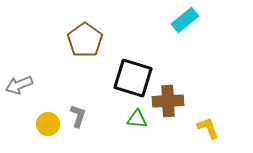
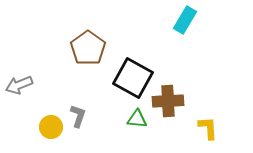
cyan rectangle: rotated 20 degrees counterclockwise
brown pentagon: moved 3 px right, 8 px down
black square: rotated 12 degrees clockwise
yellow circle: moved 3 px right, 3 px down
yellow L-shape: rotated 15 degrees clockwise
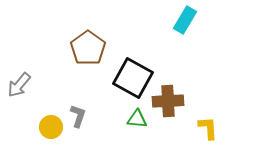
gray arrow: rotated 28 degrees counterclockwise
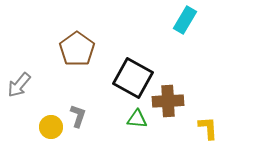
brown pentagon: moved 11 px left, 1 px down
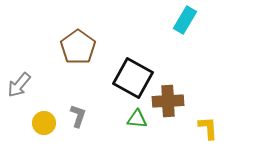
brown pentagon: moved 1 px right, 2 px up
yellow circle: moved 7 px left, 4 px up
